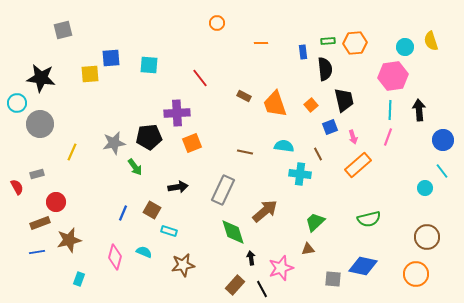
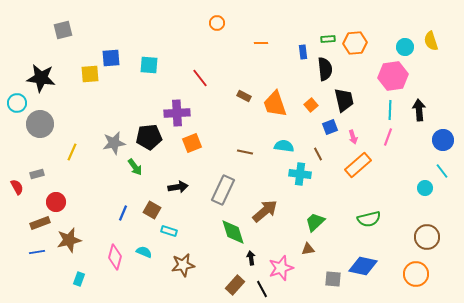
green rectangle at (328, 41): moved 2 px up
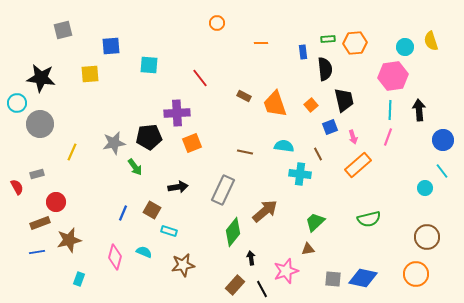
blue square at (111, 58): moved 12 px up
green diamond at (233, 232): rotated 56 degrees clockwise
blue diamond at (363, 266): moved 12 px down
pink star at (281, 268): moved 5 px right, 3 px down
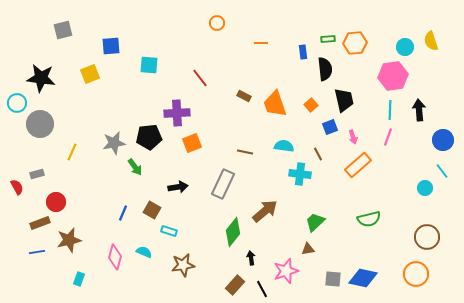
yellow square at (90, 74): rotated 18 degrees counterclockwise
gray rectangle at (223, 190): moved 6 px up
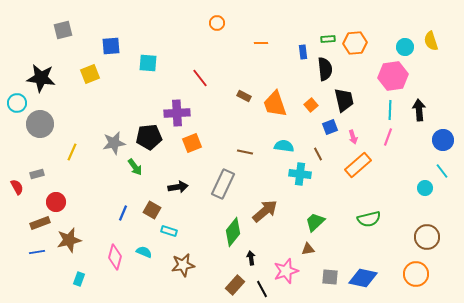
cyan square at (149, 65): moved 1 px left, 2 px up
gray square at (333, 279): moved 3 px left, 2 px up
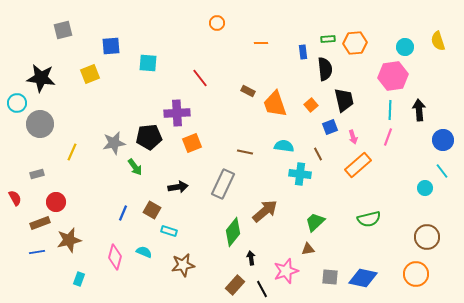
yellow semicircle at (431, 41): moved 7 px right
brown rectangle at (244, 96): moved 4 px right, 5 px up
red semicircle at (17, 187): moved 2 px left, 11 px down
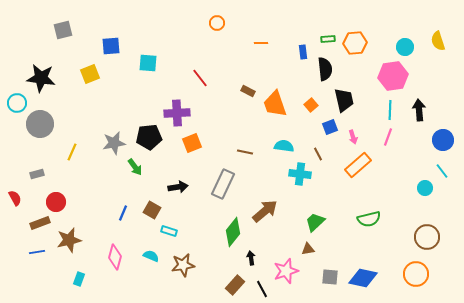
cyan semicircle at (144, 252): moved 7 px right, 4 px down
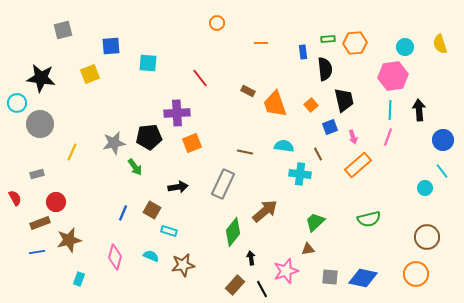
yellow semicircle at (438, 41): moved 2 px right, 3 px down
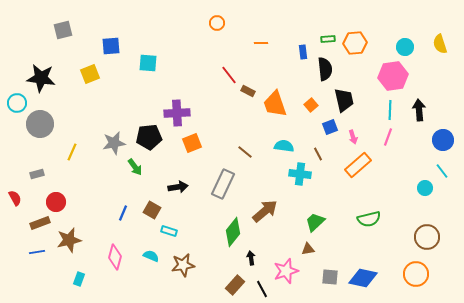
red line at (200, 78): moved 29 px right, 3 px up
brown line at (245, 152): rotated 28 degrees clockwise
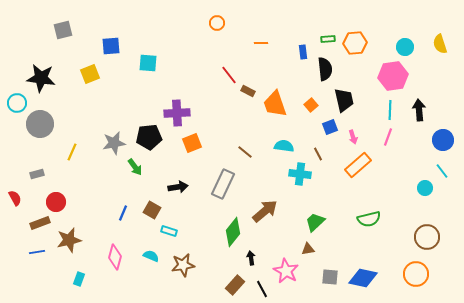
pink star at (286, 271): rotated 25 degrees counterclockwise
